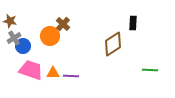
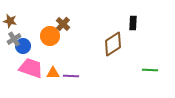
gray cross: moved 1 px down
pink trapezoid: moved 2 px up
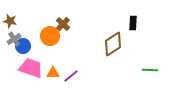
purple line: rotated 42 degrees counterclockwise
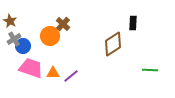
brown star: rotated 16 degrees clockwise
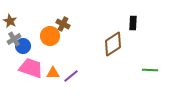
brown cross: rotated 16 degrees counterclockwise
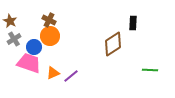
brown cross: moved 14 px left, 4 px up
blue circle: moved 11 px right, 1 px down
pink trapezoid: moved 2 px left, 5 px up
orange triangle: rotated 24 degrees counterclockwise
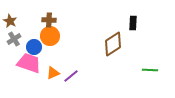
brown cross: rotated 24 degrees counterclockwise
